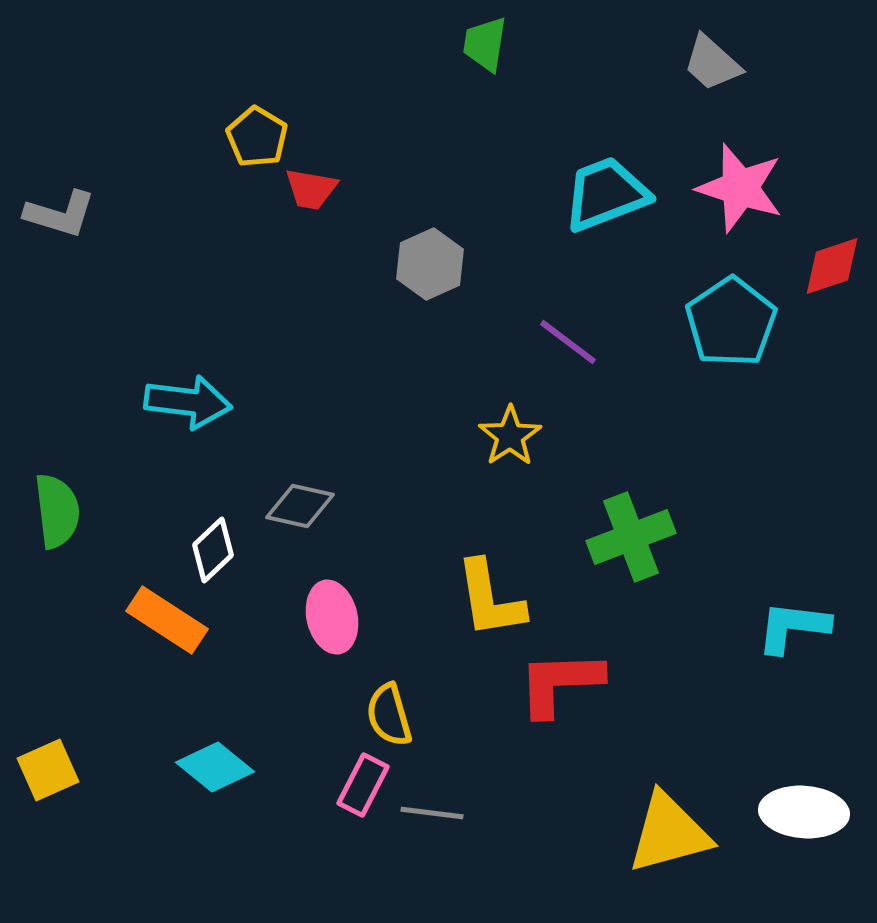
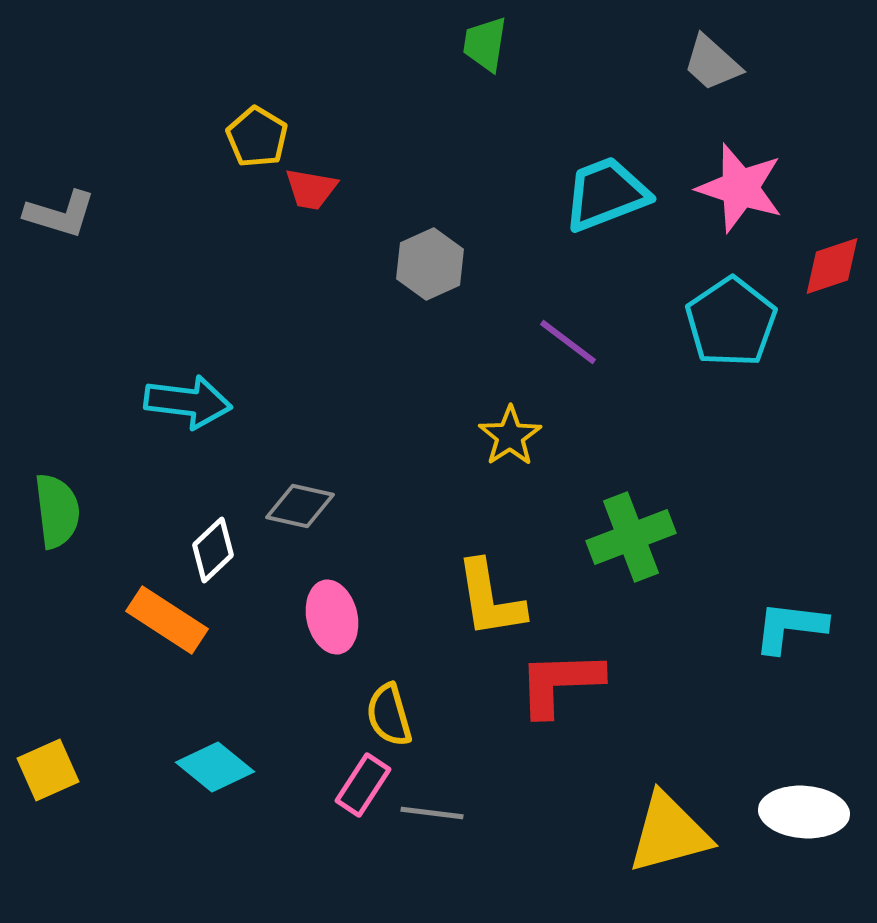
cyan L-shape: moved 3 px left
pink rectangle: rotated 6 degrees clockwise
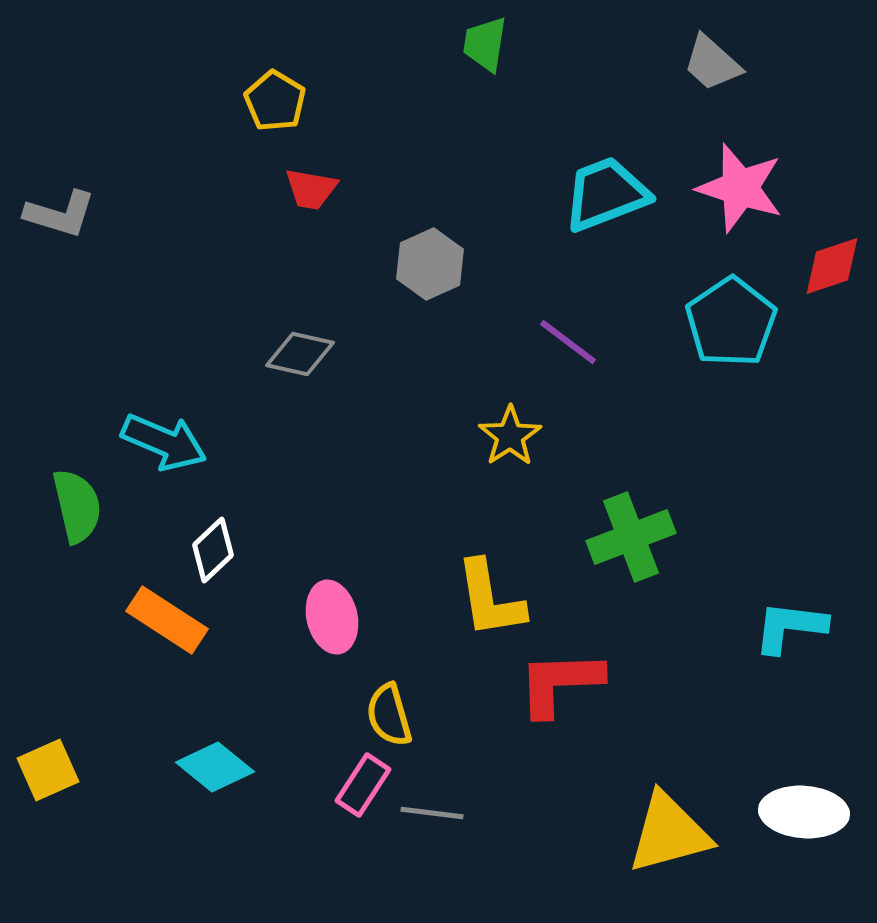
yellow pentagon: moved 18 px right, 36 px up
cyan arrow: moved 24 px left, 40 px down; rotated 16 degrees clockwise
gray diamond: moved 152 px up
green semicircle: moved 20 px right, 5 px up; rotated 6 degrees counterclockwise
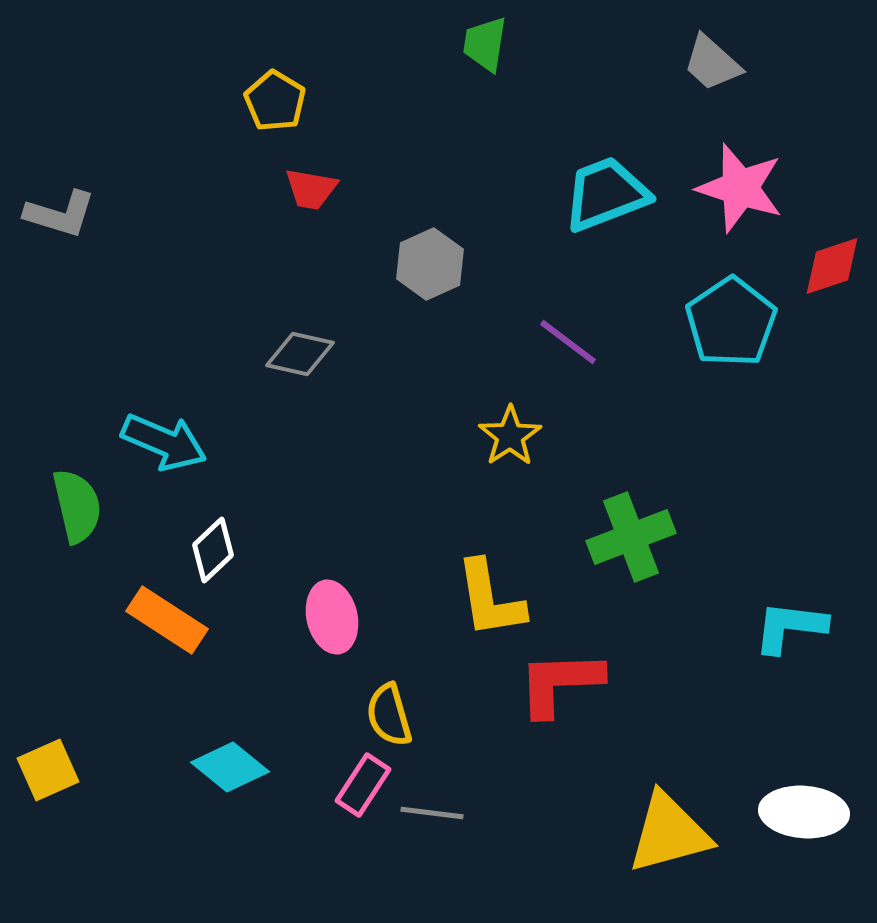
cyan diamond: moved 15 px right
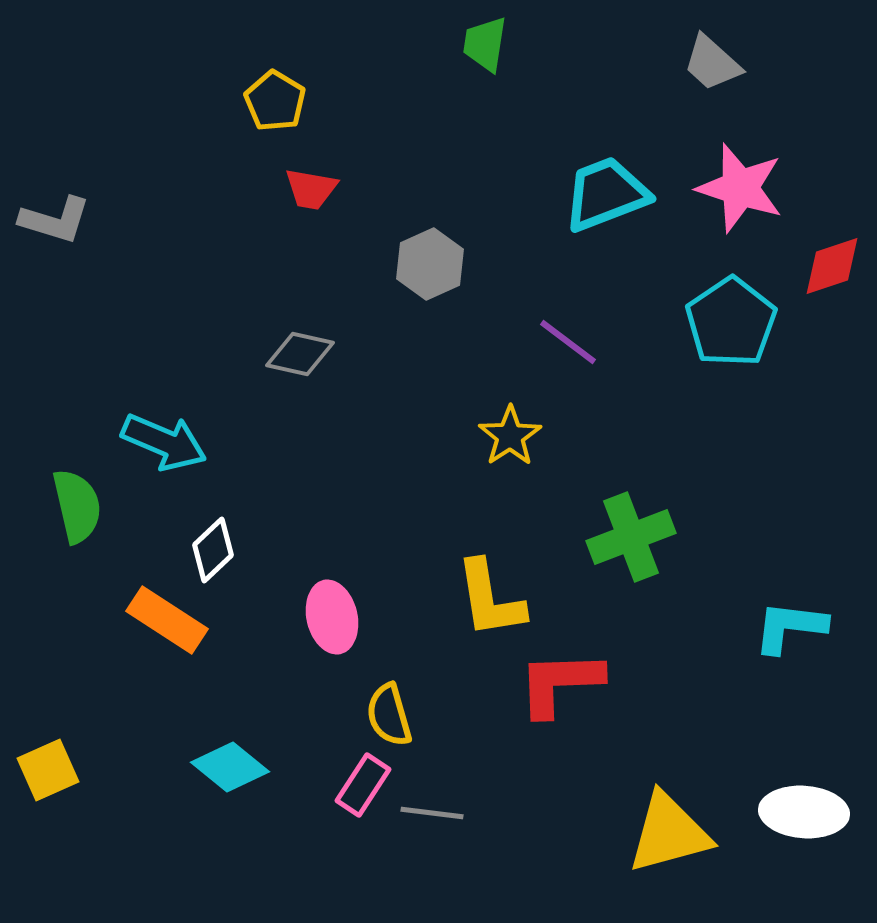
gray L-shape: moved 5 px left, 6 px down
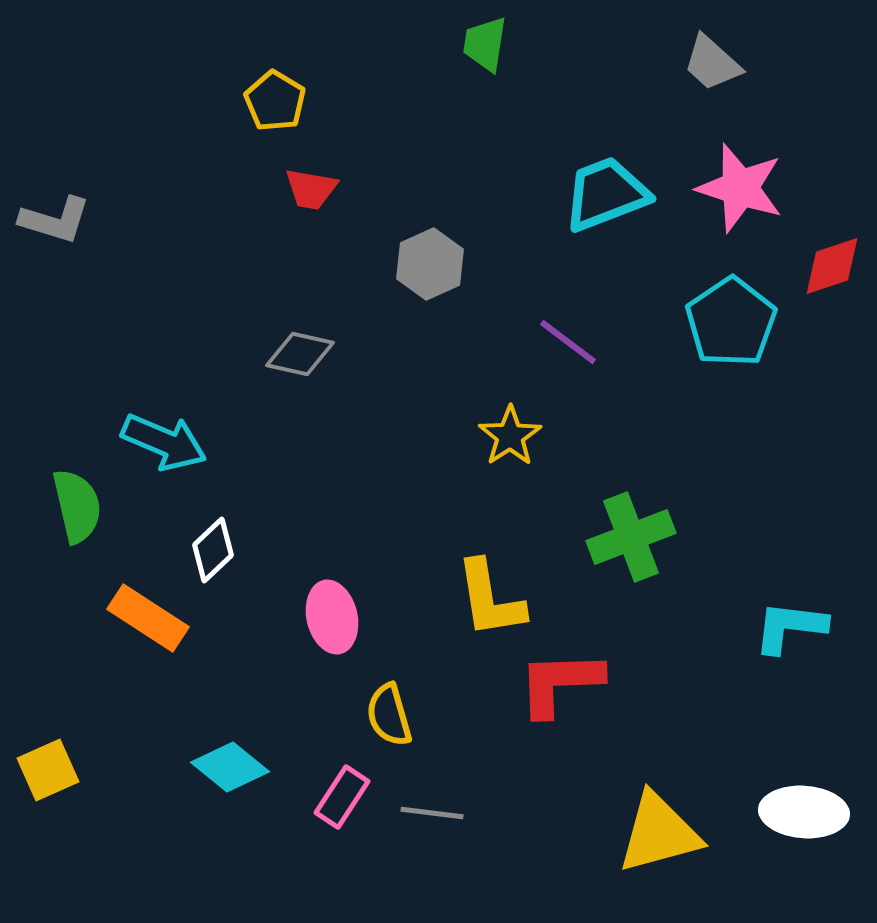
orange rectangle: moved 19 px left, 2 px up
pink rectangle: moved 21 px left, 12 px down
yellow triangle: moved 10 px left
